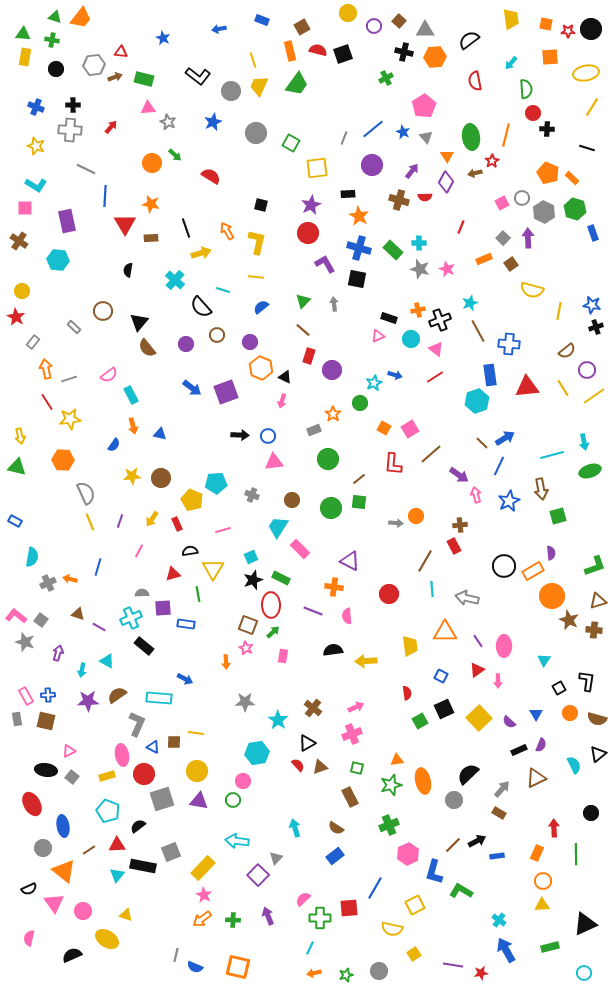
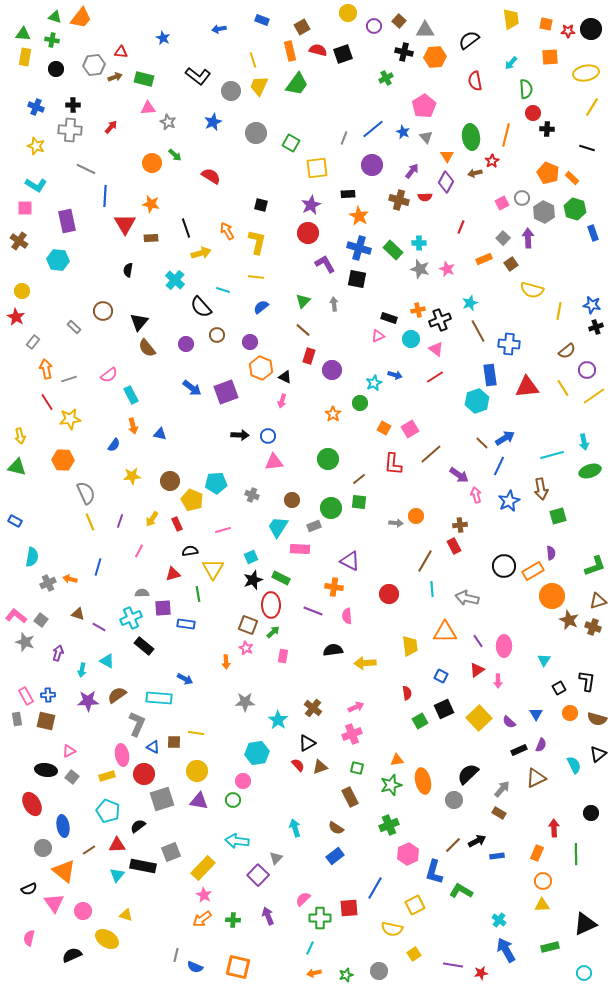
gray rectangle at (314, 430): moved 96 px down
brown circle at (161, 478): moved 9 px right, 3 px down
pink rectangle at (300, 549): rotated 42 degrees counterclockwise
brown cross at (594, 630): moved 1 px left, 3 px up; rotated 14 degrees clockwise
yellow arrow at (366, 661): moved 1 px left, 2 px down
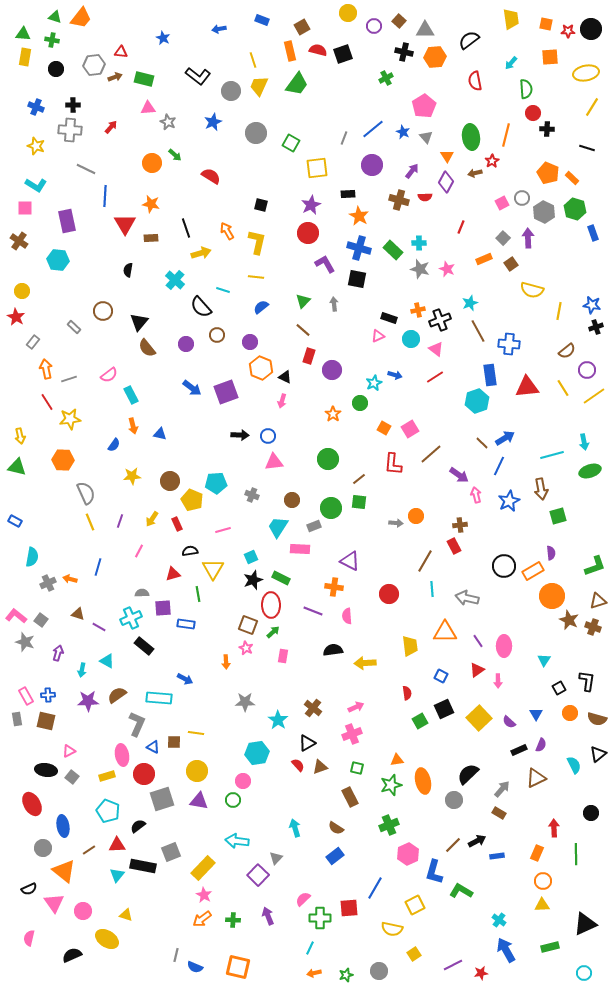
purple line at (453, 965): rotated 36 degrees counterclockwise
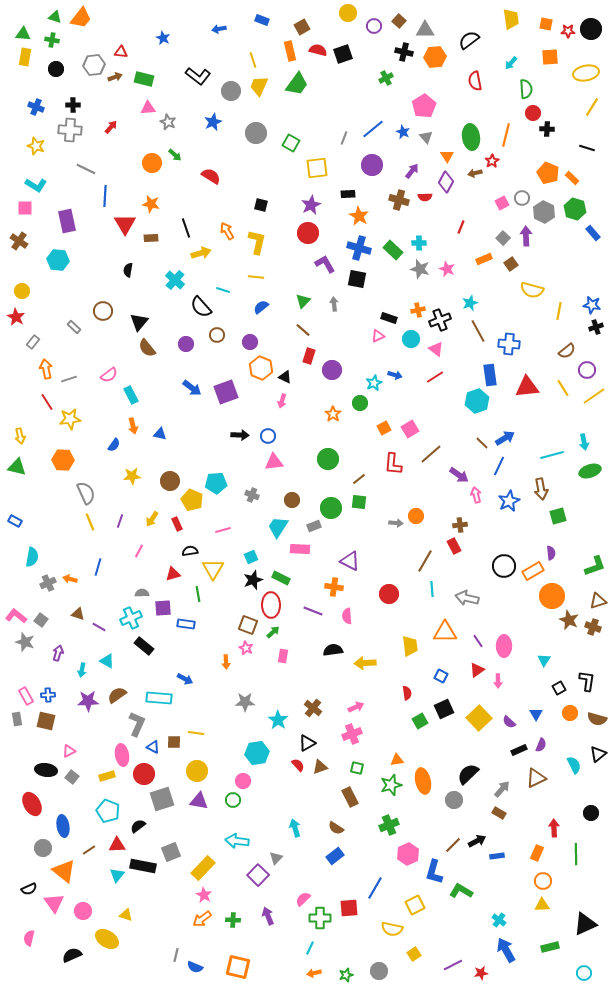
blue rectangle at (593, 233): rotated 21 degrees counterclockwise
purple arrow at (528, 238): moved 2 px left, 2 px up
orange square at (384, 428): rotated 32 degrees clockwise
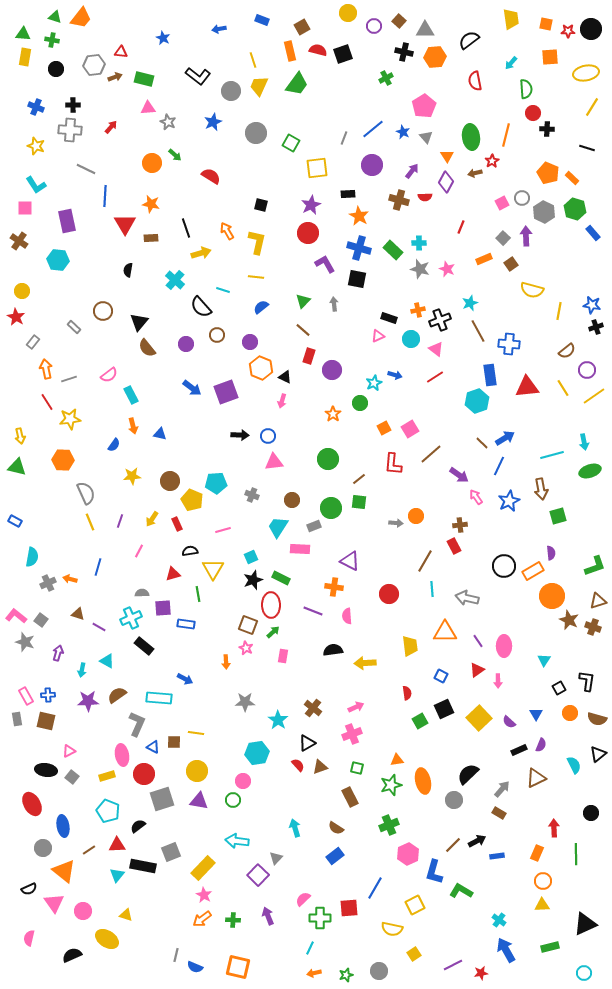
cyan L-shape at (36, 185): rotated 25 degrees clockwise
pink arrow at (476, 495): moved 2 px down; rotated 21 degrees counterclockwise
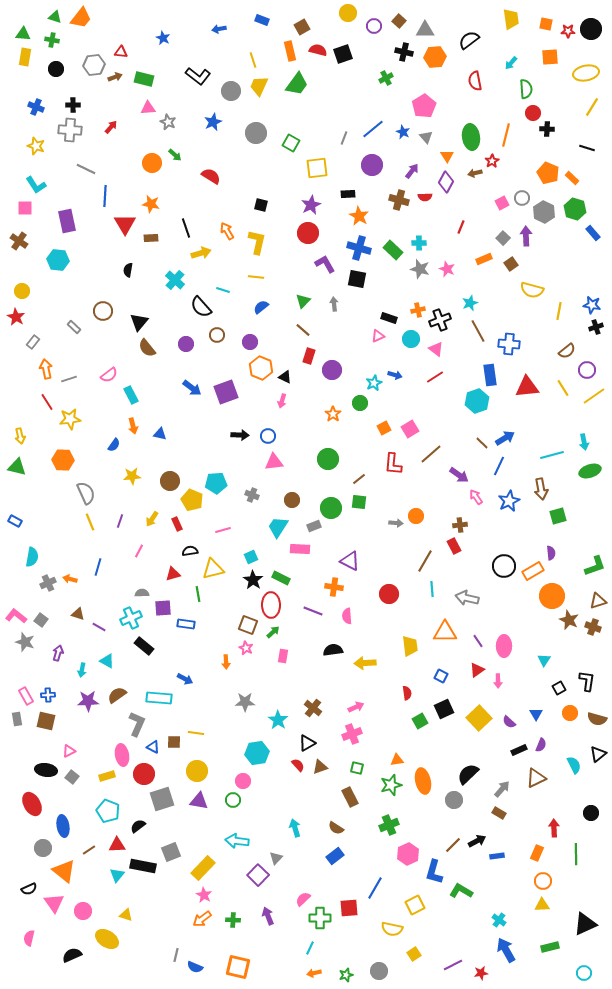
yellow triangle at (213, 569): rotated 45 degrees clockwise
black star at (253, 580): rotated 18 degrees counterclockwise
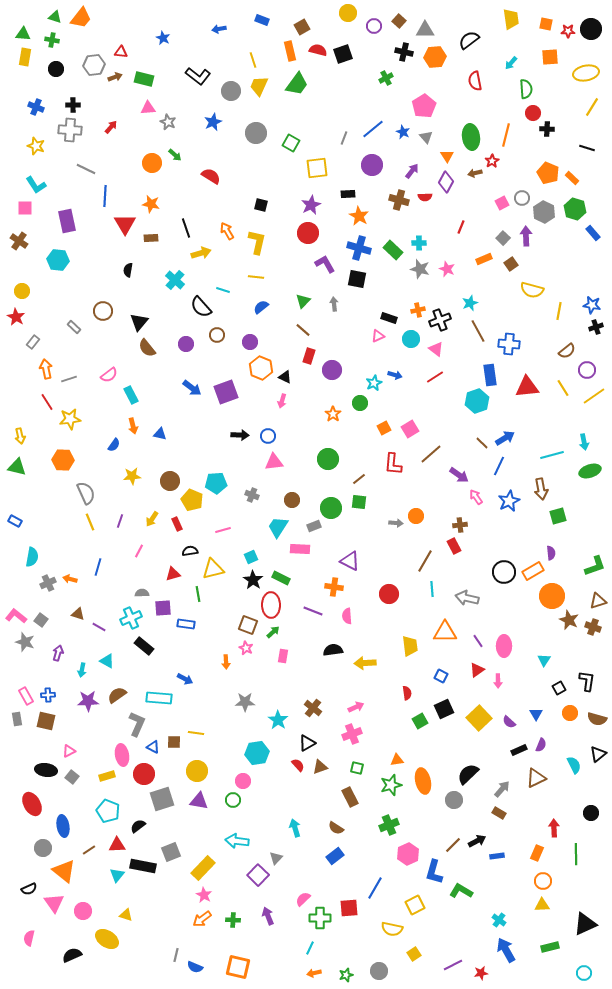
black circle at (504, 566): moved 6 px down
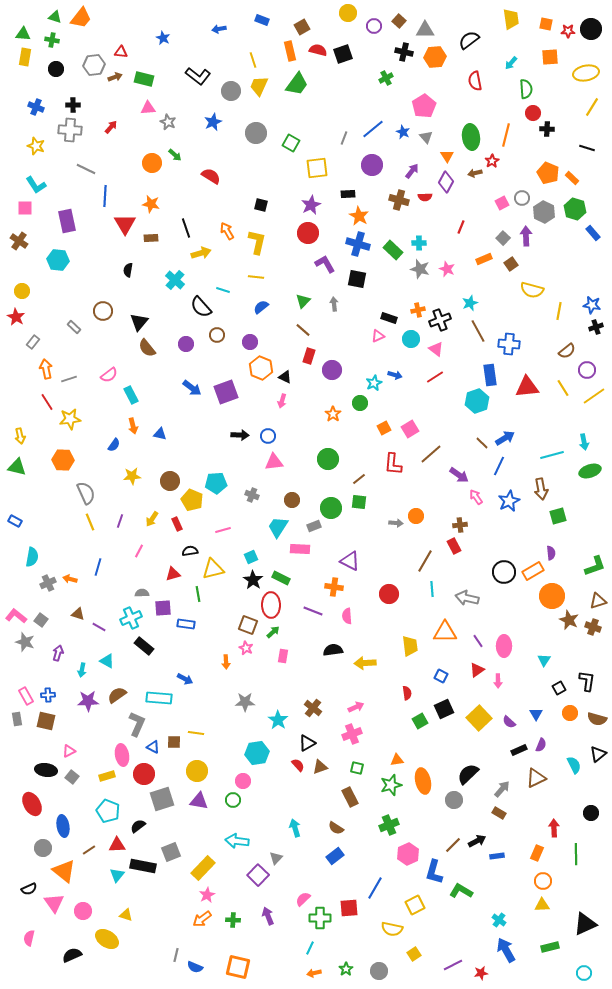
blue cross at (359, 248): moved 1 px left, 4 px up
pink star at (204, 895): moved 3 px right; rotated 14 degrees clockwise
green star at (346, 975): moved 6 px up; rotated 16 degrees counterclockwise
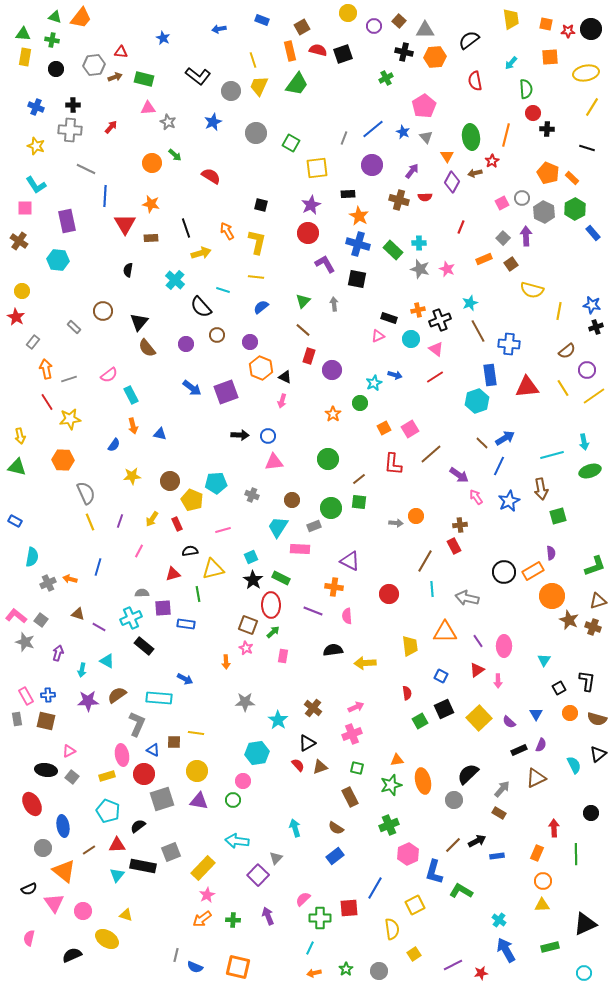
purple diamond at (446, 182): moved 6 px right
green hexagon at (575, 209): rotated 15 degrees clockwise
blue triangle at (153, 747): moved 3 px down
yellow semicircle at (392, 929): rotated 110 degrees counterclockwise
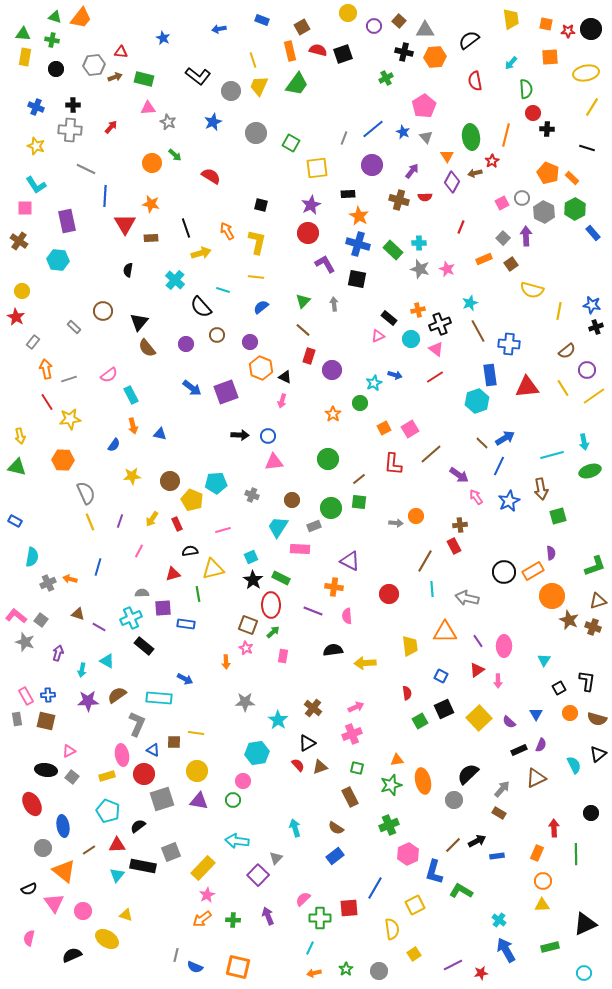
black rectangle at (389, 318): rotated 21 degrees clockwise
black cross at (440, 320): moved 4 px down
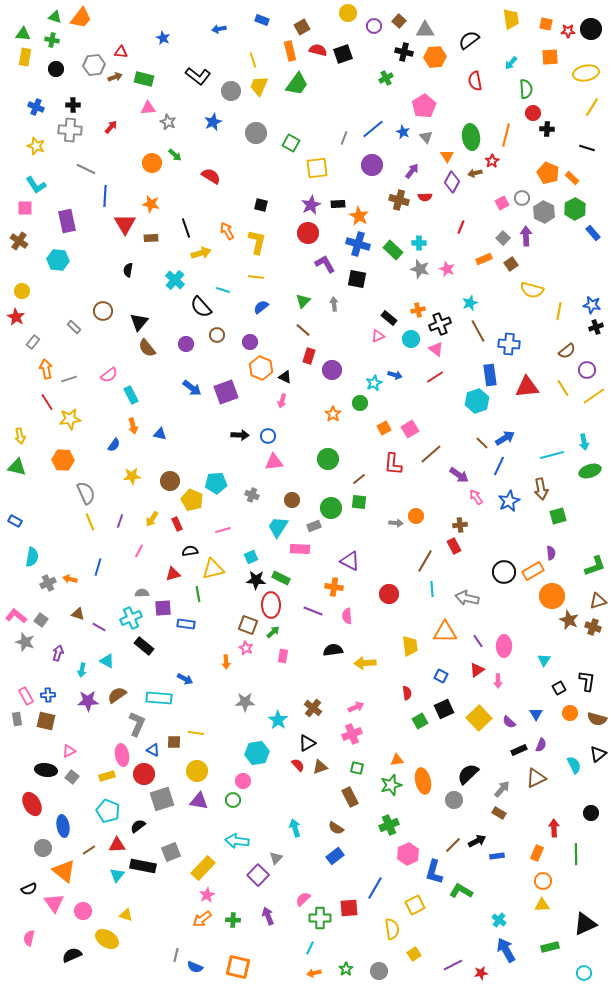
black rectangle at (348, 194): moved 10 px left, 10 px down
black star at (253, 580): moved 3 px right; rotated 30 degrees counterclockwise
